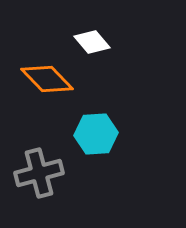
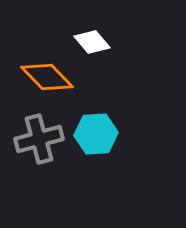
orange diamond: moved 2 px up
gray cross: moved 34 px up
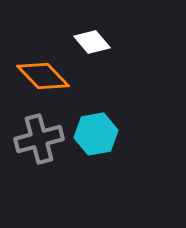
orange diamond: moved 4 px left, 1 px up
cyan hexagon: rotated 6 degrees counterclockwise
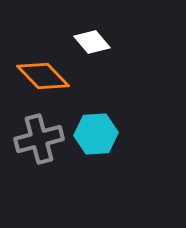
cyan hexagon: rotated 6 degrees clockwise
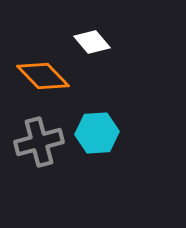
cyan hexagon: moved 1 px right, 1 px up
gray cross: moved 3 px down
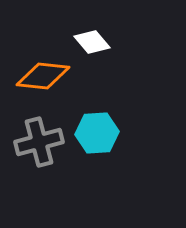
orange diamond: rotated 40 degrees counterclockwise
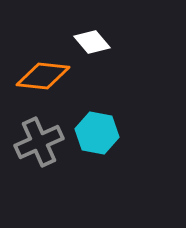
cyan hexagon: rotated 15 degrees clockwise
gray cross: rotated 9 degrees counterclockwise
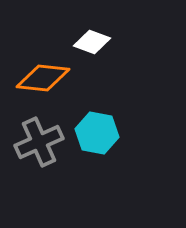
white diamond: rotated 30 degrees counterclockwise
orange diamond: moved 2 px down
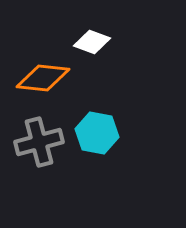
gray cross: rotated 9 degrees clockwise
